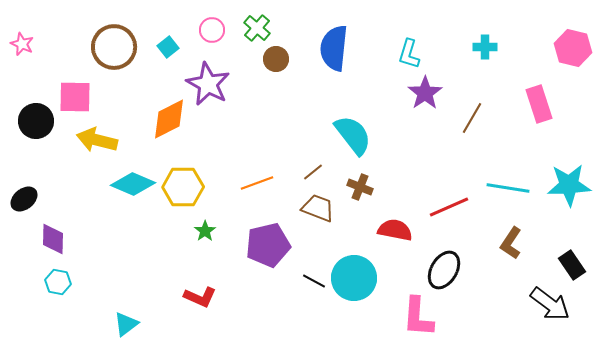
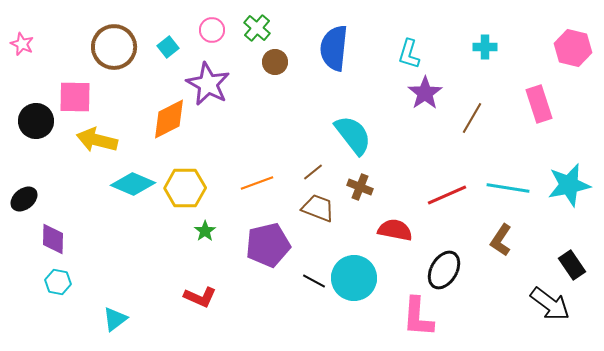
brown circle at (276, 59): moved 1 px left, 3 px down
cyan star at (569, 185): rotated 9 degrees counterclockwise
yellow hexagon at (183, 187): moved 2 px right, 1 px down
red line at (449, 207): moved 2 px left, 12 px up
brown L-shape at (511, 243): moved 10 px left, 3 px up
cyan triangle at (126, 324): moved 11 px left, 5 px up
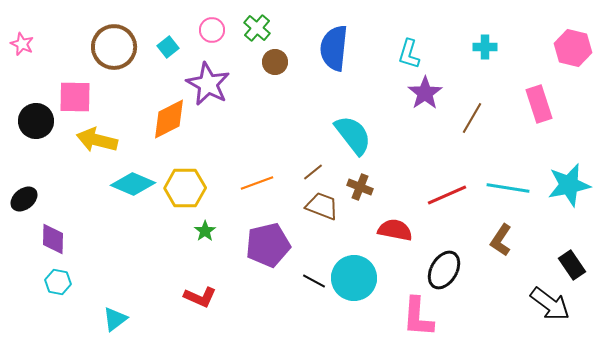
brown trapezoid at (318, 208): moved 4 px right, 2 px up
